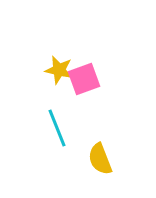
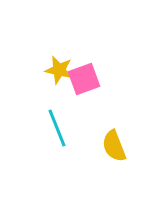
yellow semicircle: moved 14 px right, 13 px up
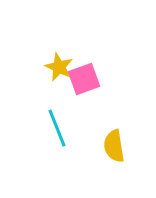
yellow star: moved 3 px up; rotated 12 degrees clockwise
yellow semicircle: rotated 12 degrees clockwise
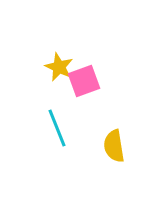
pink square: moved 2 px down
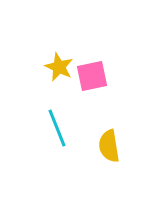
pink square: moved 8 px right, 5 px up; rotated 8 degrees clockwise
yellow semicircle: moved 5 px left
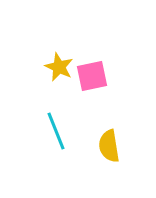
cyan line: moved 1 px left, 3 px down
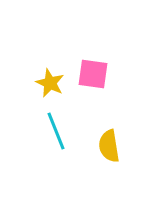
yellow star: moved 9 px left, 16 px down
pink square: moved 1 px right, 2 px up; rotated 20 degrees clockwise
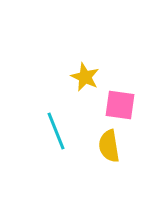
pink square: moved 27 px right, 31 px down
yellow star: moved 35 px right, 6 px up
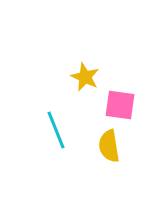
cyan line: moved 1 px up
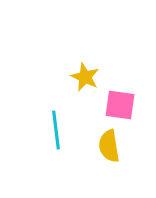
cyan line: rotated 15 degrees clockwise
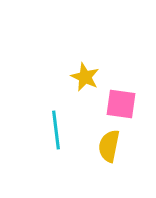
pink square: moved 1 px right, 1 px up
yellow semicircle: rotated 20 degrees clockwise
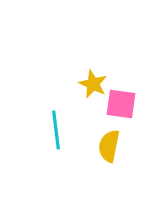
yellow star: moved 8 px right, 7 px down
